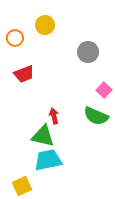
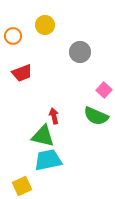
orange circle: moved 2 px left, 2 px up
gray circle: moved 8 px left
red trapezoid: moved 2 px left, 1 px up
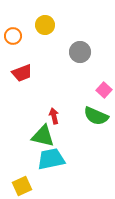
cyan trapezoid: moved 3 px right, 1 px up
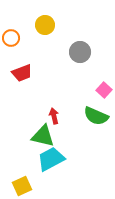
orange circle: moved 2 px left, 2 px down
cyan trapezoid: rotated 16 degrees counterclockwise
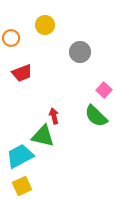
green semicircle: rotated 20 degrees clockwise
cyan trapezoid: moved 31 px left, 3 px up
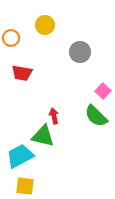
red trapezoid: rotated 30 degrees clockwise
pink square: moved 1 px left, 1 px down
yellow square: moved 3 px right; rotated 30 degrees clockwise
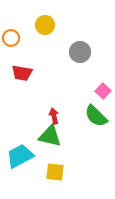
green triangle: moved 7 px right
yellow square: moved 30 px right, 14 px up
